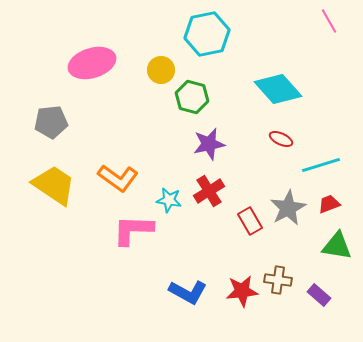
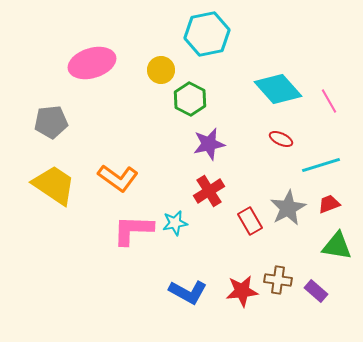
pink line: moved 80 px down
green hexagon: moved 2 px left, 2 px down; rotated 12 degrees clockwise
cyan star: moved 6 px right, 23 px down; rotated 20 degrees counterclockwise
purple rectangle: moved 3 px left, 4 px up
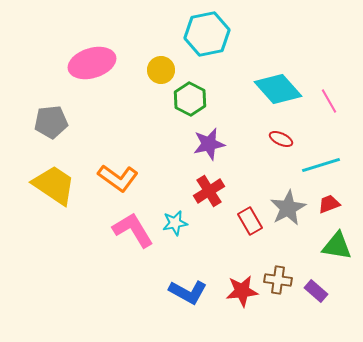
pink L-shape: rotated 57 degrees clockwise
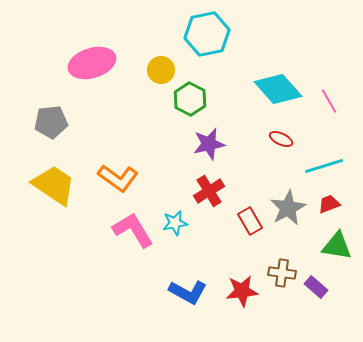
cyan line: moved 3 px right, 1 px down
brown cross: moved 4 px right, 7 px up
purple rectangle: moved 4 px up
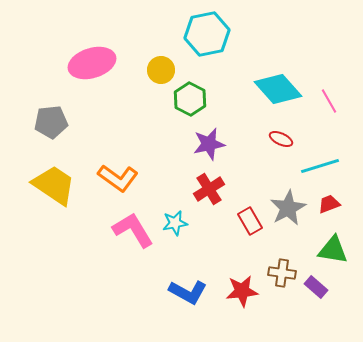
cyan line: moved 4 px left
red cross: moved 2 px up
green triangle: moved 4 px left, 4 px down
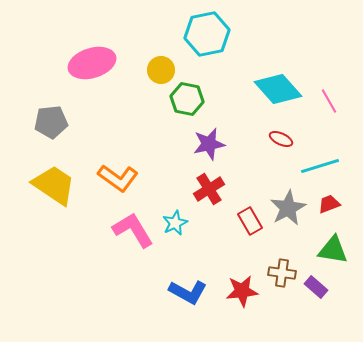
green hexagon: moved 3 px left; rotated 16 degrees counterclockwise
cyan star: rotated 15 degrees counterclockwise
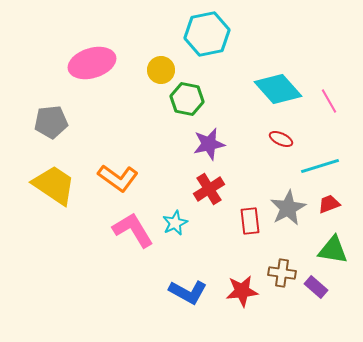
red rectangle: rotated 24 degrees clockwise
